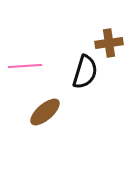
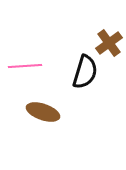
brown cross: rotated 28 degrees counterclockwise
brown ellipse: moved 2 px left; rotated 60 degrees clockwise
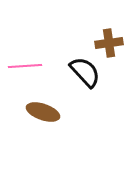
brown cross: rotated 28 degrees clockwise
black semicircle: rotated 60 degrees counterclockwise
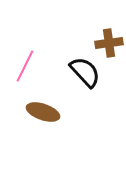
pink line: rotated 60 degrees counterclockwise
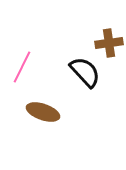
pink line: moved 3 px left, 1 px down
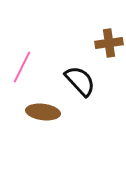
black semicircle: moved 5 px left, 9 px down
brown ellipse: rotated 12 degrees counterclockwise
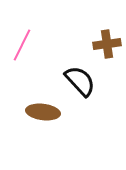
brown cross: moved 2 px left, 1 px down
pink line: moved 22 px up
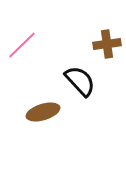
pink line: rotated 20 degrees clockwise
brown ellipse: rotated 24 degrees counterclockwise
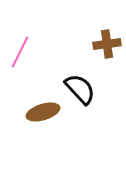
pink line: moved 2 px left, 7 px down; rotated 20 degrees counterclockwise
black semicircle: moved 8 px down
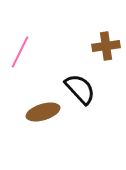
brown cross: moved 1 px left, 2 px down
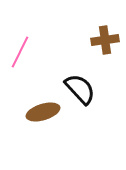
brown cross: moved 1 px left, 6 px up
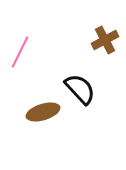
brown cross: rotated 20 degrees counterclockwise
